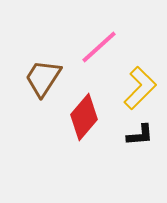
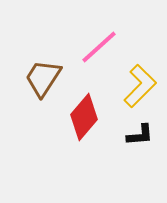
yellow L-shape: moved 2 px up
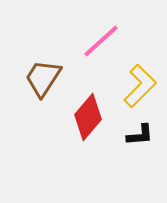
pink line: moved 2 px right, 6 px up
red diamond: moved 4 px right
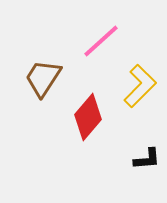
black L-shape: moved 7 px right, 24 px down
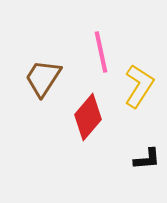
pink line: moved 11 px down; rotated 60 degrees counterclockwise
yellow L-shape: moved 1 px left; rotated 12 degrees counterclockwise
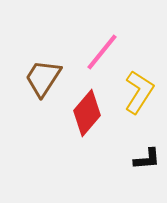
pink line: moved 1 px right; rotated 51 degrees clockwise
yellow L-shape: moved 6 px down
red diamond: moved 1 px left, 4 px up
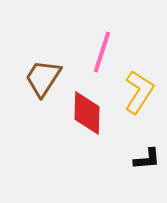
pink line: rotated 21 degrees counterclockwise
red diamond: rotated 39 degrees counterclockwise
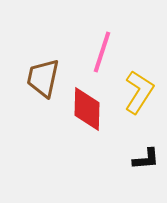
brown trapezoid: rotated 21 degrees counterclockwise
red diamond: moved 4 px up
black L-shape: moved 1 px left
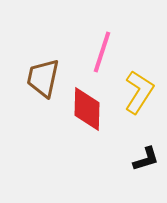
black L-shape: rotated 12 degrees counterclockwise
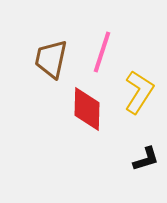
brown trapezoid: moved 8 px right, 19 px up
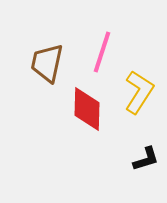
brown trapezoid: moved 4 px left, 4 px down
